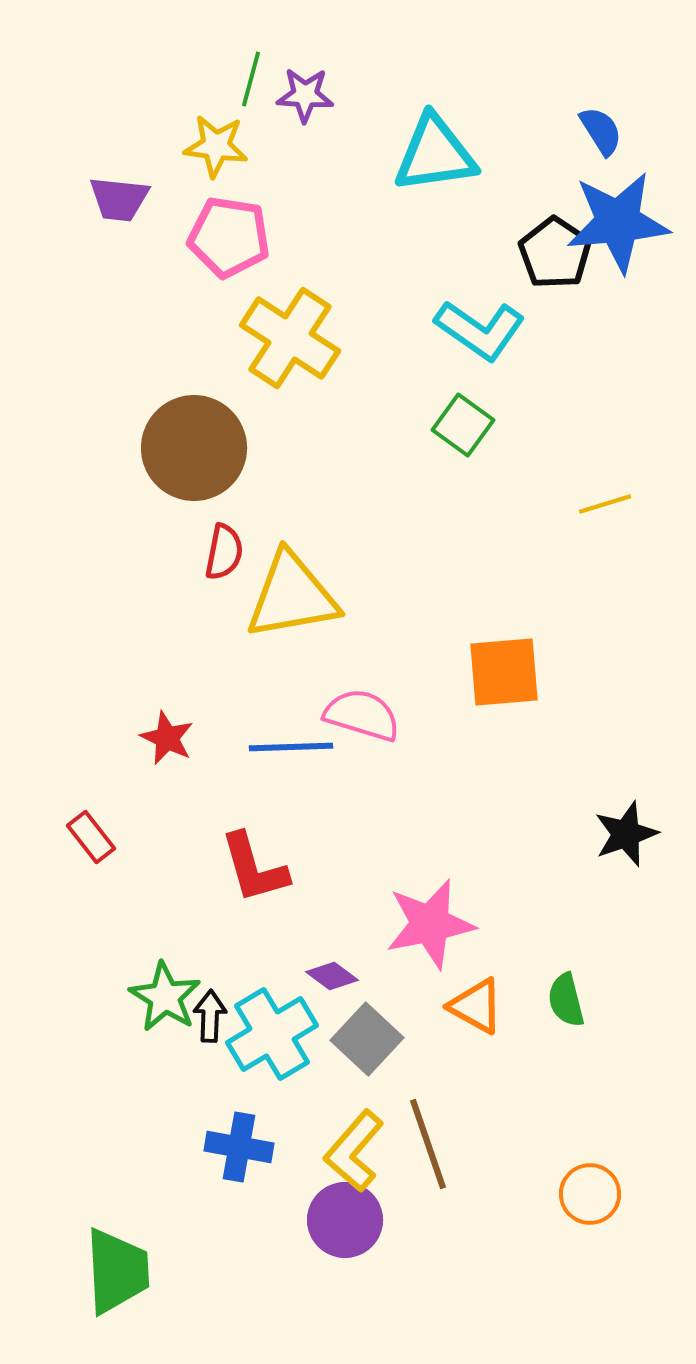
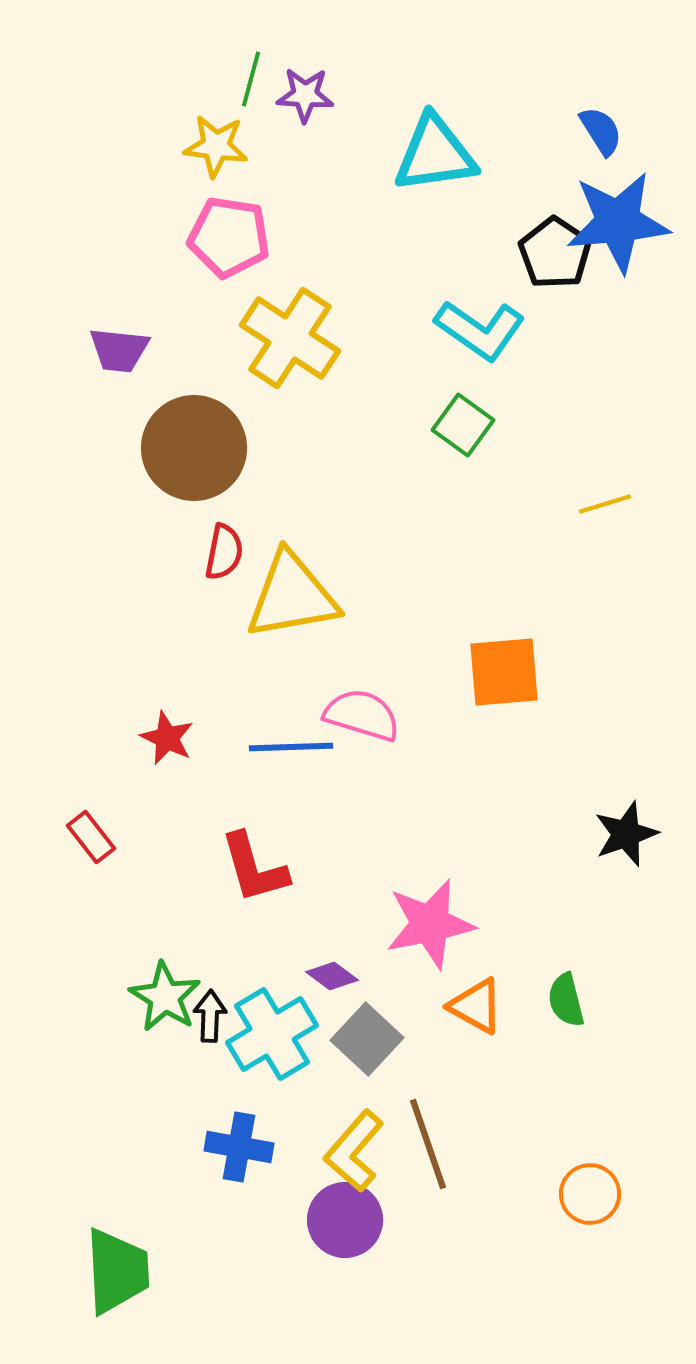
purple trapezoid: moved 151 px down
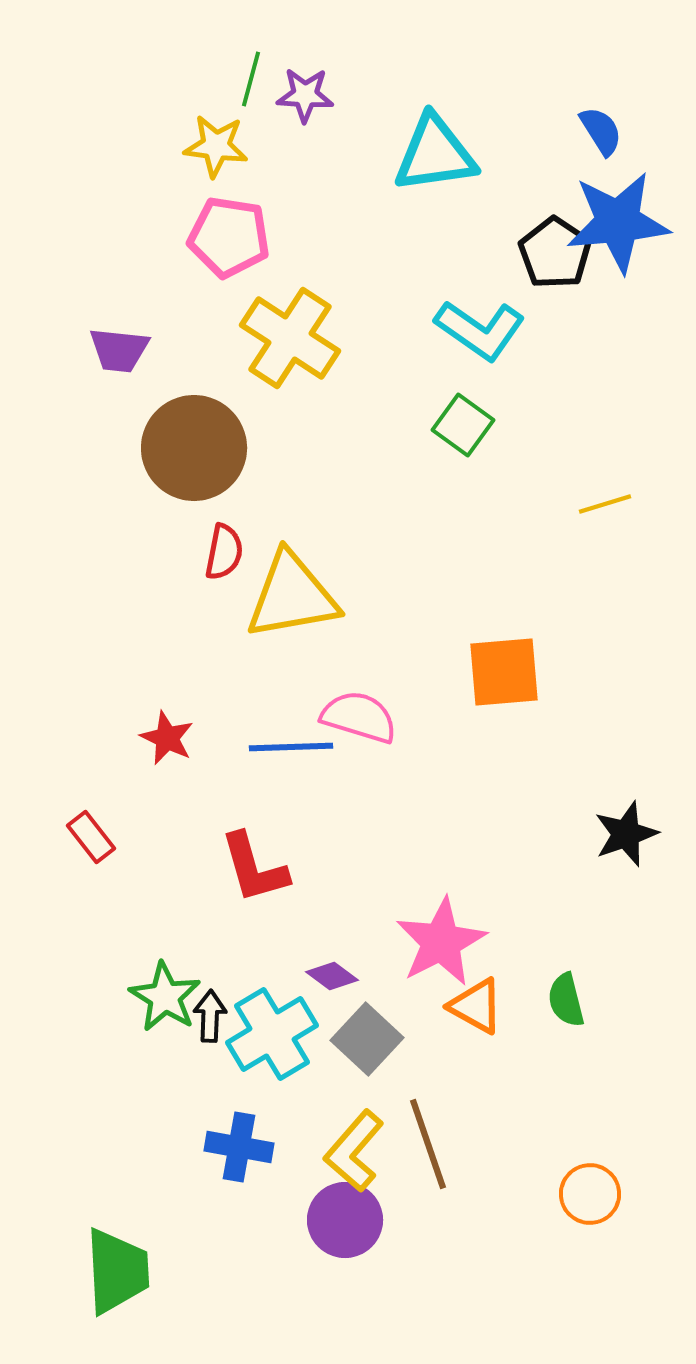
pink semicircle: moved 3 px left, 2 px down
pink star: moved 11 px right, 18 px down; rotated 16 degrees counterclockwise
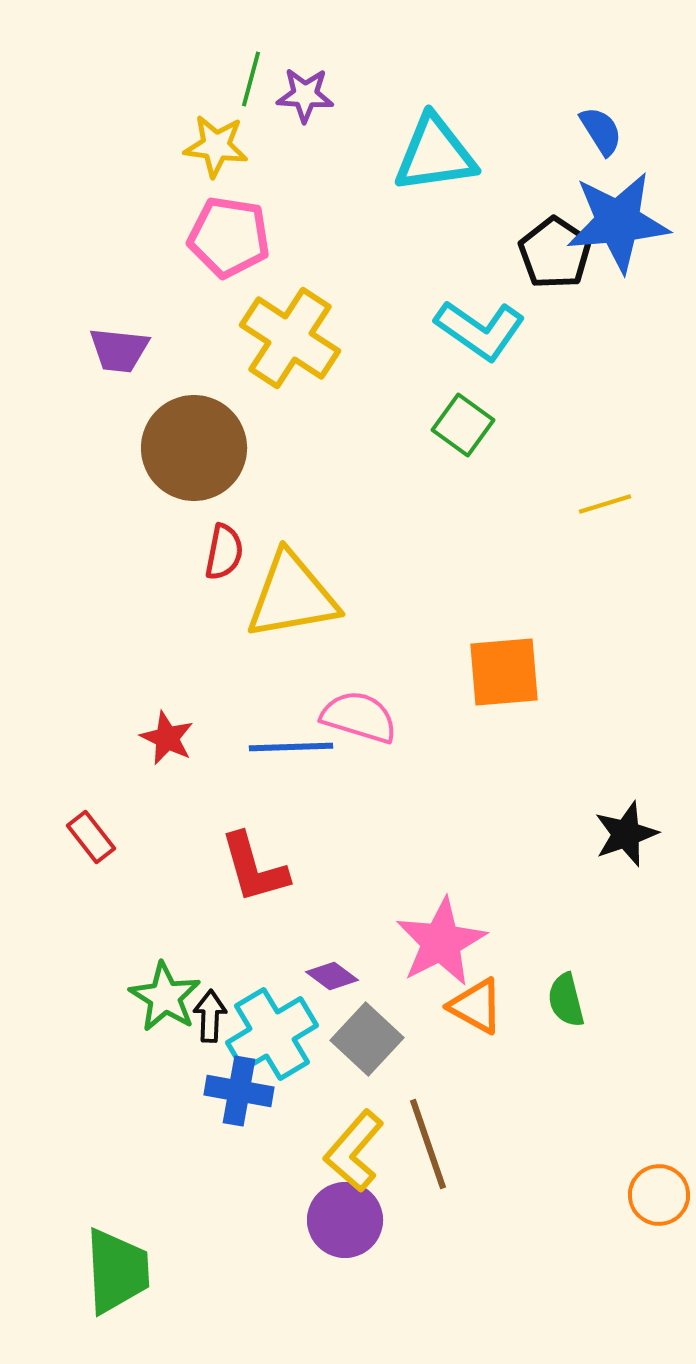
blue cross: moved 56 px up
orange circle: moved 69 px right, 1 px down
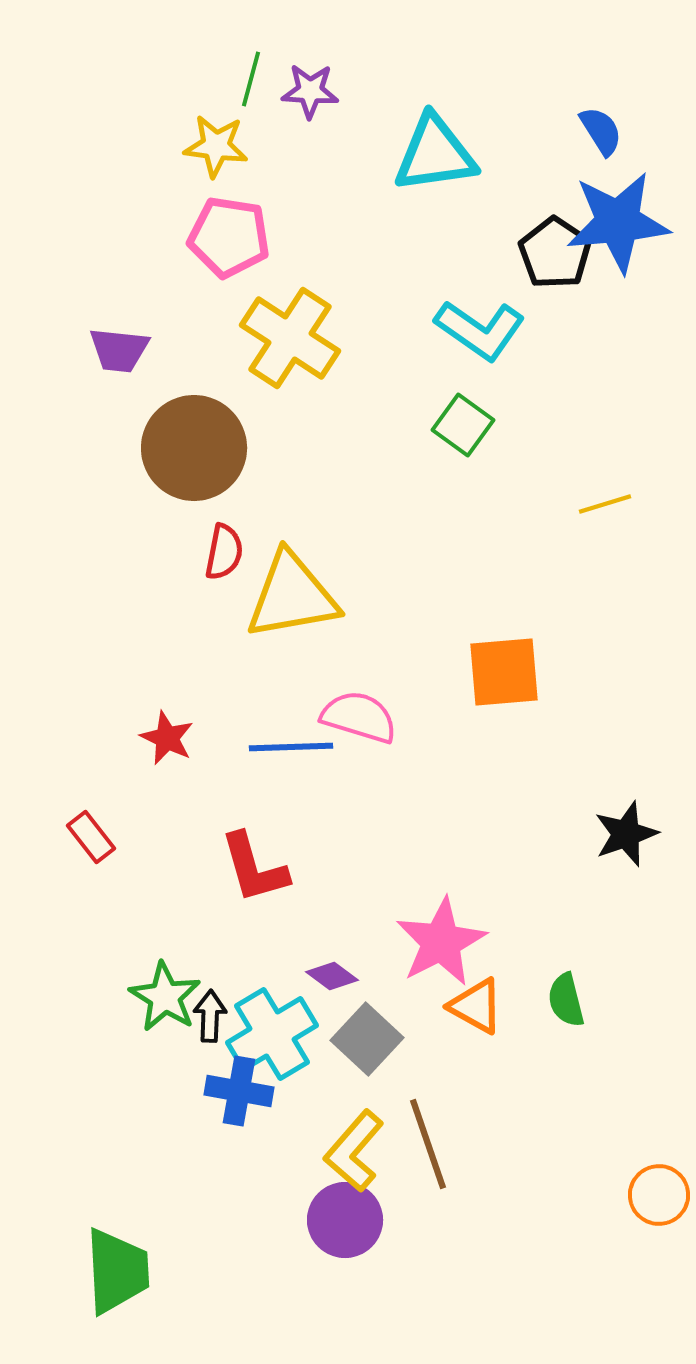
purple star: moved 5 px right, 4 px up
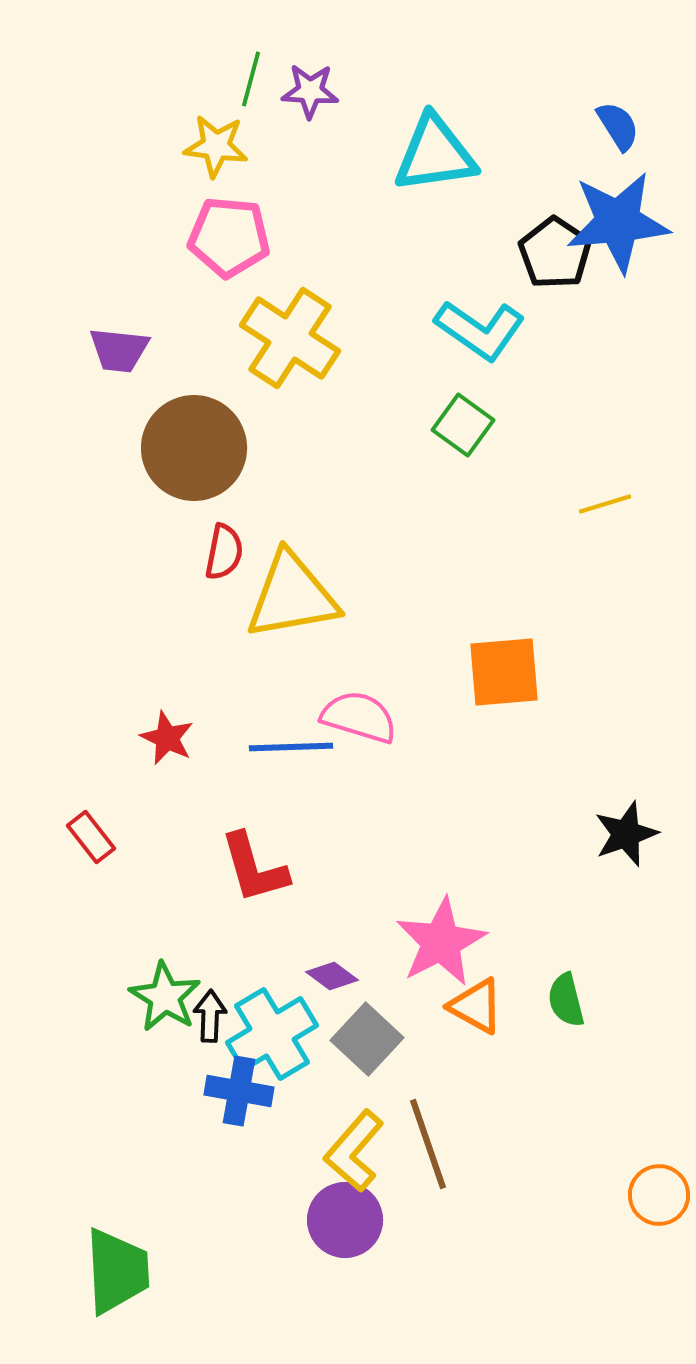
blue semicircle: moved 17 px right, 5 px up
pink pentagon: rotated 4 degrees counterclockwise
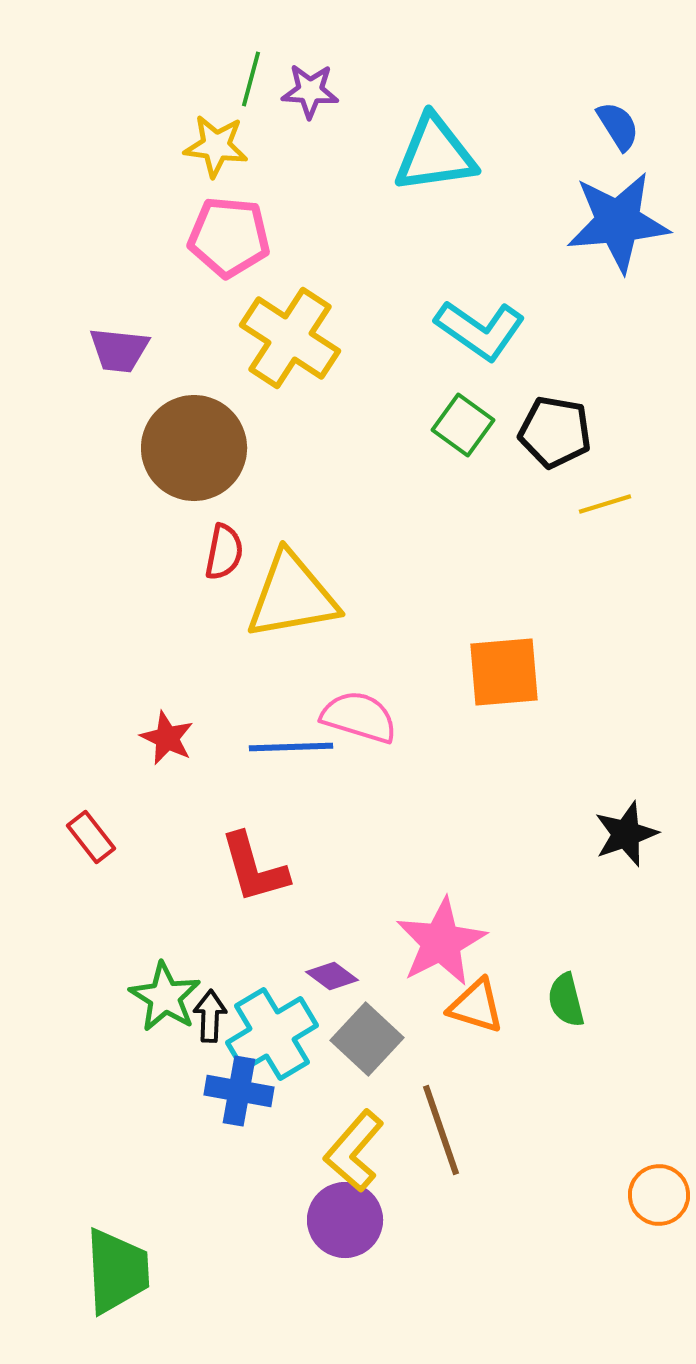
black pentagon: moved 179 px down; rotated 24 degrees counterclockwise
orange triangle: rotated 12 degrees counterclockwise
brown line: moved 13 px right, 14 px up
